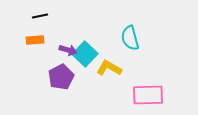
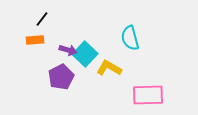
black line: moved 2 px right, 3 px down; rotated 42 degrees counterclockwise
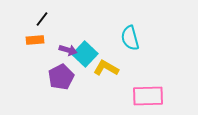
yellow L-shape: moved 3 px left
pink rectangle: moved 1 px down
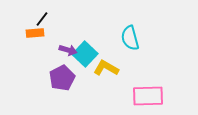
orange rectangle: moved 7 px up
purple pentagon: moved 1 px right, 1 px down
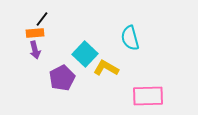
purple arrow: moved 33 px left; rotated 60 degrees clockwise
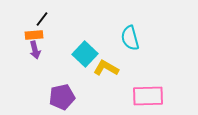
orange rectangle: moved 1 px left, 2 px down
purple pentagon: moved 19 px down; rotated 15 degrees clockwise
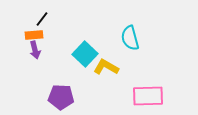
yellow L-shape: moved 1 px up
purple pentagon: moved 1 px left; rotated 15 degrees clockwise
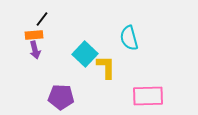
cyan semicircle: moved 1 px left
yellow L-shape: rotated 60 degrees clockwise
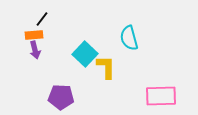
pink rectangle: moved 13 px right
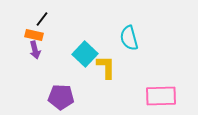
orange rectangle: rotated 18 degrees clockwise
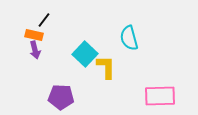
black line: moved 2 px right, 1 px down
pink rectangle: moved 1 px left
